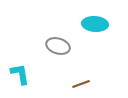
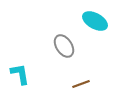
cyan ellipse: moved 3 px up; rotated 25 degrees clockwise
gray ellipse: moved 6 px right; rotated 40 degrees clockwise
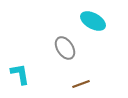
cyan ellipse: moved 2 px left
gray ellipse: moved 1 px right, 2 px down
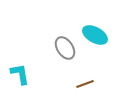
cyan ellipse: moved 2 px right, 14 px down
brown line: moved 4 px right
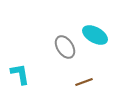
gray ellipse: moved 1 px up
brown line: moved 1 px left, 2 px up
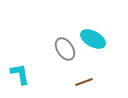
cyan ellipse: moved 2 px left, 4 px down
gray ellipse: moved 2 px down
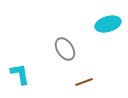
cyan ellipse: moved 15 px right, 15 px up; rotated 45 degrees counterclockwise
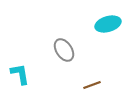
gray ellipse: moved 1 px left, 1 px down
brown line: moved 8 px right, 3 px down
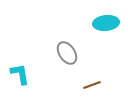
cyan ellipse: moved 2 px left, 1 px up; rotated 10 degrees clockwise
gray ellipse: moved 3 px right, 3 px down
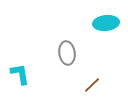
gray ellipse: rotated 25 degrees clockwise
brown line: rotated 24 degrees counterclockwise
